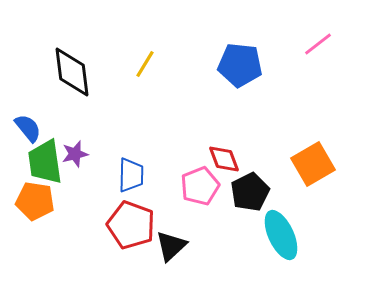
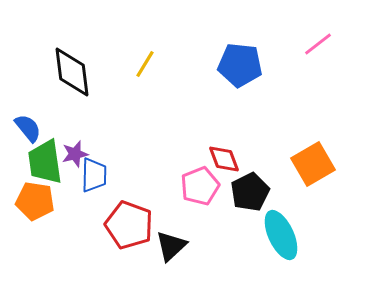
blue trapezoid: moved 37 px left
red pentagon: moved 2 px left
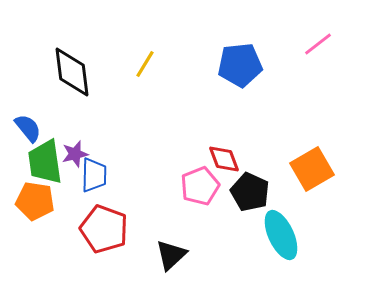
blue pentagon: rotated 12 degrees counterclockwise
orange square: moved 1 px left, 5 px down
black pentagon: rotated 21 degrees counterclockwise
red pentagon: moved 25 px left, 4 px down
black triangle: moved 9 px down
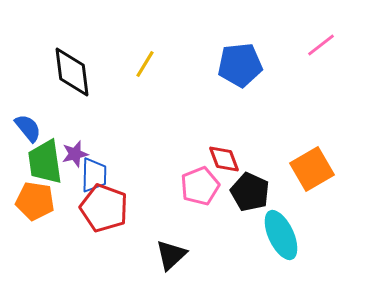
pink line: moved 3 px right, 1 px down
red pentagon: moved 21 px up
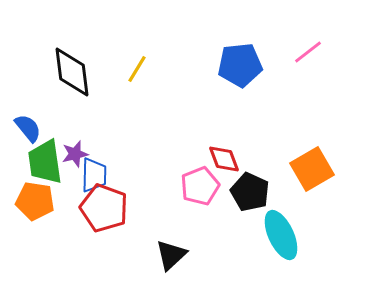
pink line: moved 13 px left, 7 px down
yellow line: moved 8 px left, 5 px down
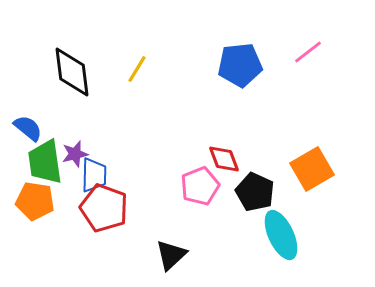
blue semicircle: rotated 12 degrees counterclockwise
black pentagon: moved 5 px right
